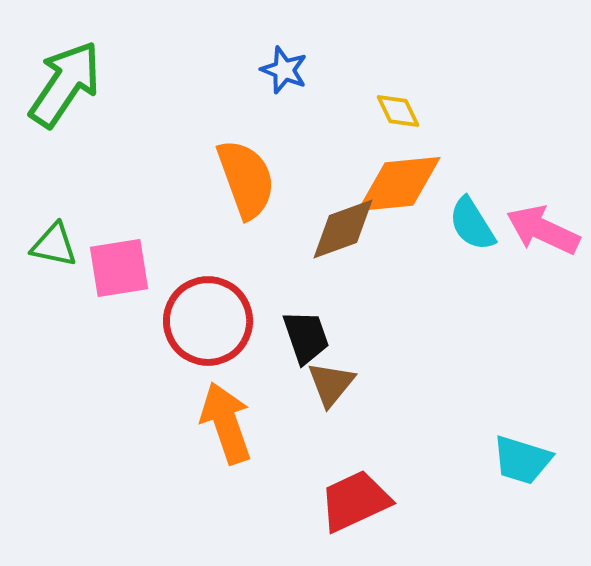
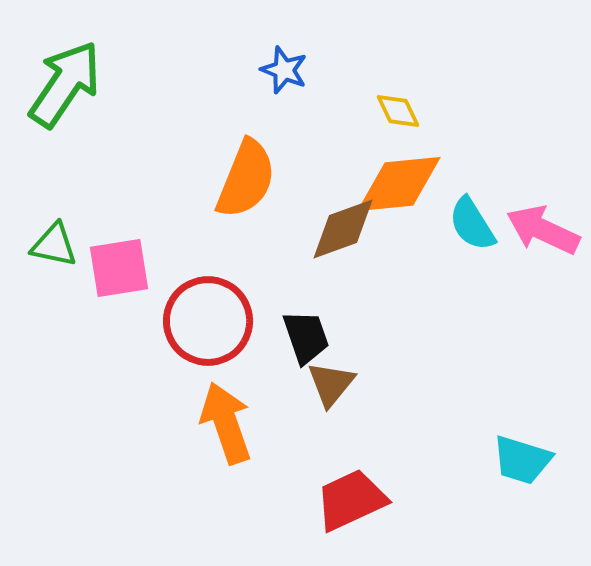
orange semicircle: rotated 42 degrees clockwise
red trapezoid: moved 4 px left, 1 px up
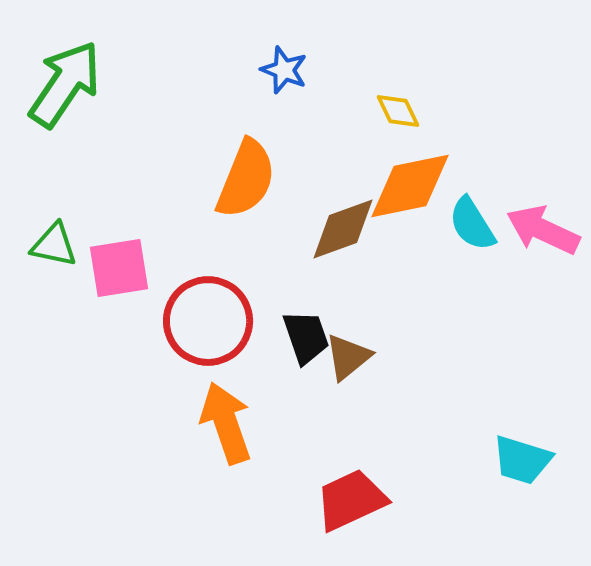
orange diamond: moved 11 px right, 2 px down; rotated 6 degrees counterclockwise
brown triangle: moved 17 px right, 27 px up; rotated 12 degrees clockwise
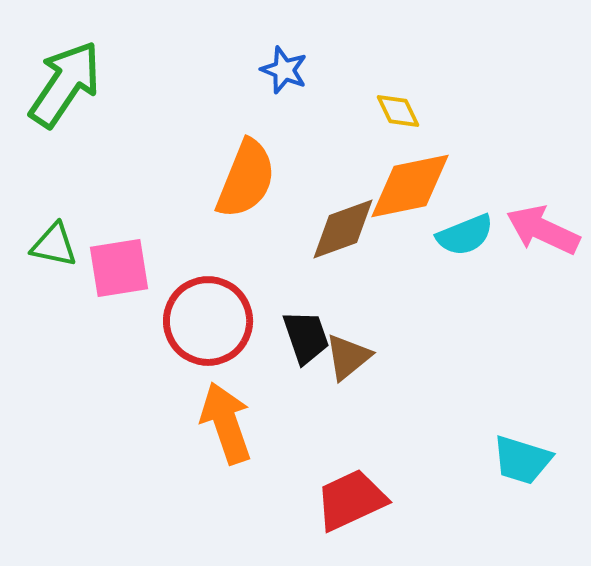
cyan semicircle: moved 7 px left, 11 px down; rotated 80 degrees counterclockwise
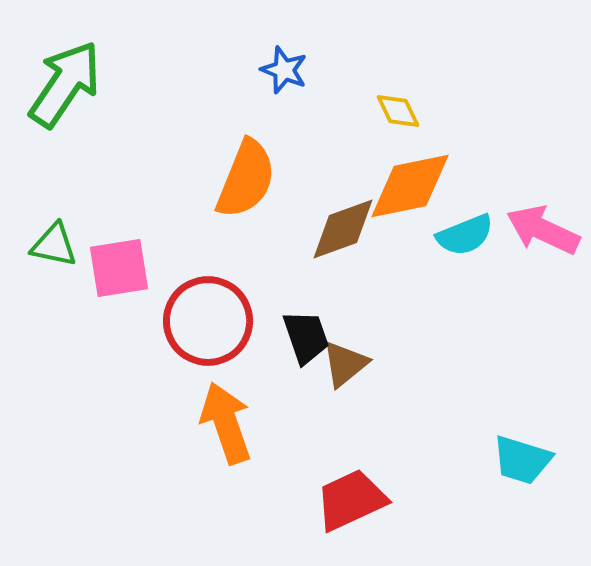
brown triangle: moved 3 px left, 7 px down
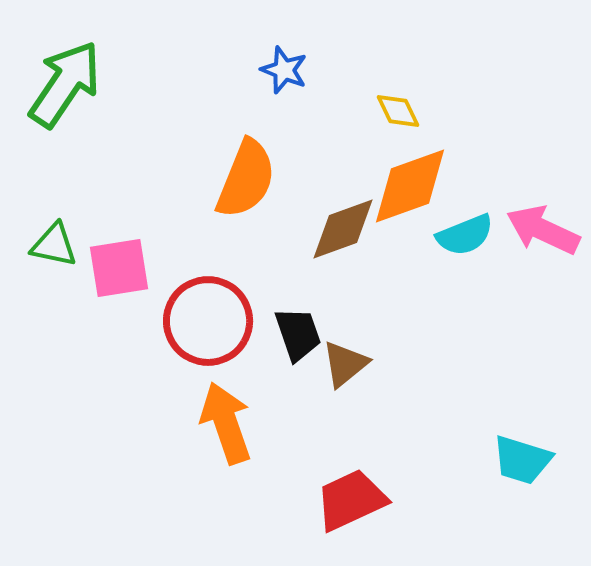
orange diamond: rotated 8 degrees counterclockwise
black trapezoid: moved 8 px left, 3 px up
